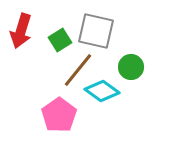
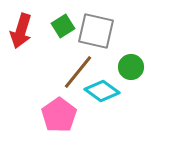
green square: moved 3 px right, 14 px up
brown line: moved 2 px down
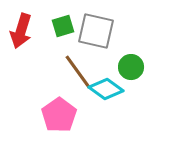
green square: rotated 15 degrees clockwise
brown line: rotated 75 degrees counterclockwise
cyan diamond: moved 4 px right, 2 px up
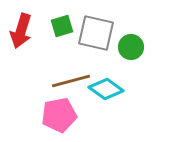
green square: moved 1 px left
gray square: moved 2 px down
green circle: moved 20 px up
brown line: moved 7 px left, 9 px down; rotated 69 degrees counterclockwise
pink pentagon: rotated 24 degrees clockwise
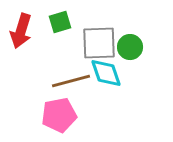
green square: moved 2 px left, 4 px up
gray square: moved 3 px right, 10 px down; rotated 15 degrees counterclockwise
green circle: moved 1 px left
cyan diamond: moved 16 px up; rotated 36 degrees clockwise
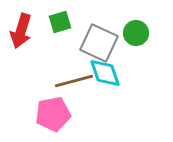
gray square: rotated 27 degrees clockwise
green circle: moved 6 px right, 14 px up
cyan diamond: moved 1 px left
brown line: moved 3 px right
pink pentagon: moved 6 px left, 1 px up
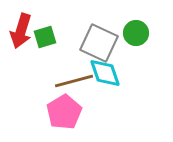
green square: moved 15 px left, 15 px down
pink pentagon: moved 11 px right, 2 px up; rotated 20 degrees counterclockwise
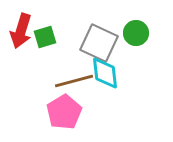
cyan diamond: rotated 12 degrees clockwise
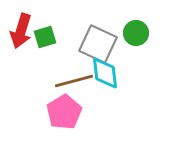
gray square: moved 1 px left, 1 px down
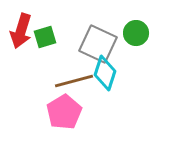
cyan diamond: rotated 24 degrees clockwise
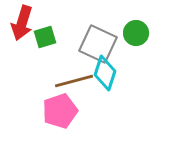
red arrow: moved 1 px right, 8 px up
pink pentagon: moved 4 px left, 1 px up; rotated 12 degrees clockwise
